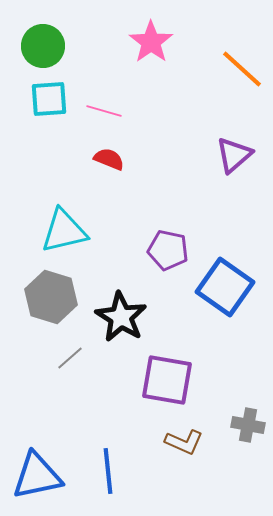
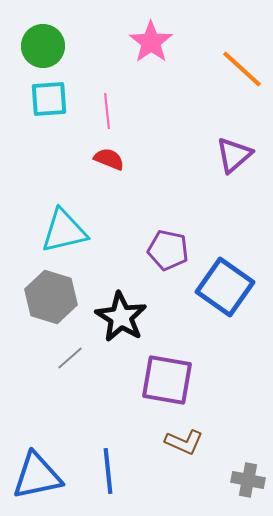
pink line: moved 3 px right; rotated 68 degrees clockwise
gray cross: moved 55 px down
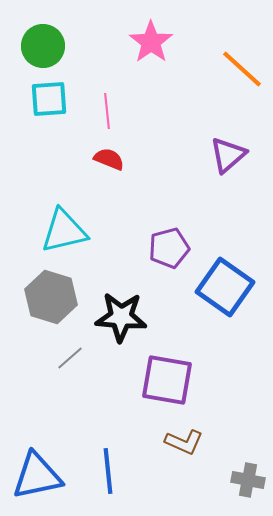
purple triangle: moved 6 px left
purple pentagon: moved 1 px right, 2 px up; rotated 27 degrees counterclockwise
black star: rotated 27 degrees counterclockwise
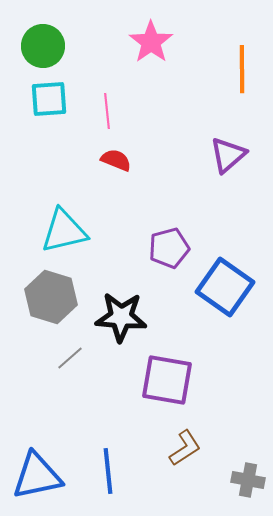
orange line: rotated 48 degrees clockwise
red semicircle: moved 7 px right, 1 px down
brown L-shape: moved 1 px right, 6 px down; rotated 57 degrees counterclockwise
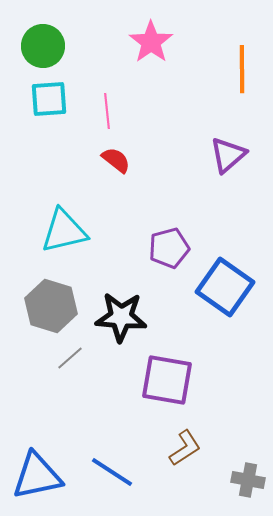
red semicircle: rotated 16 degrees clockwise
gray hexagon: moved 9 px down
blue line: moved 4 px right, 1 px down; rotated 51 degrees counterclockwise
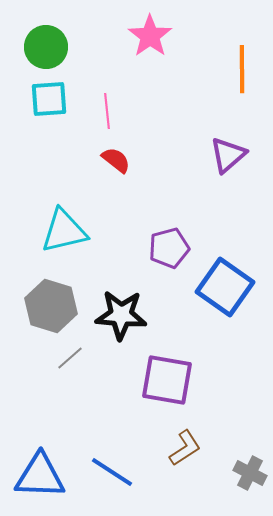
pink star: moved 1 px left, 6 px up
green circle: moved 3 px right, 1 px down
black star: moved 2 px up
blue triangle: moved 3 px right; rotated 14 degrees clockwise
gray cross: moved 2 px right, 7 px up; rotated 16 degrees clockwise
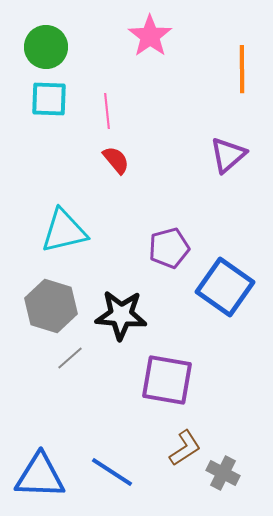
cyan square: rotated 6 degrees clockwise
red semicircle: rotated 12 degrees clockwise
gray cross: moved 27 px left
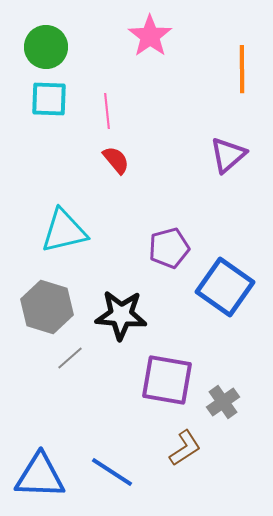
gray hexagon: moved 4 px left, 1 px down
gray cross: moved 71 px up; rotated 28 degrees clockwise
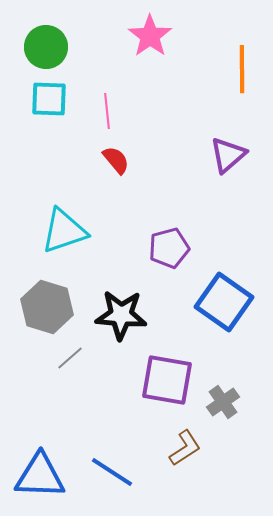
cyan triangle: rotated 6 degrees counterclockwise
blue square: moved 1 px left, 15 px down
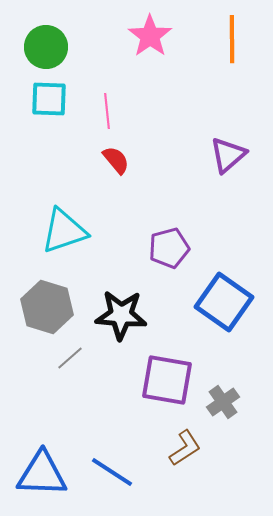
orange line: moved 10 px left, 30 px up
blue triangle: moved 2 px right, 2 px up
